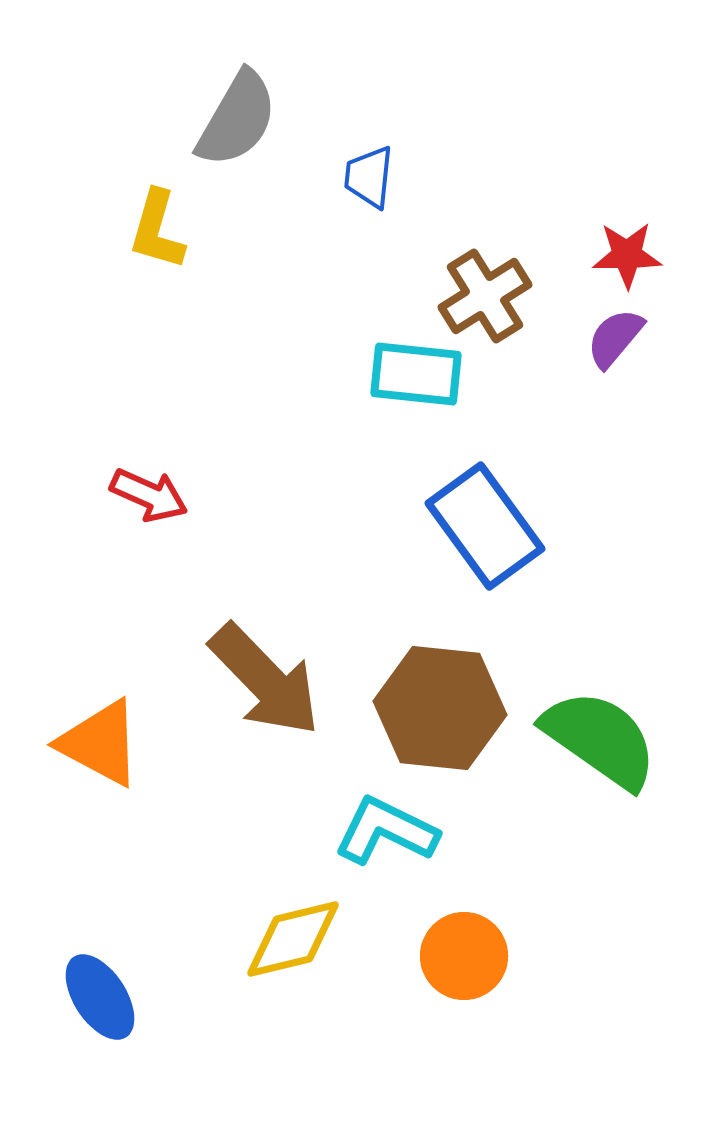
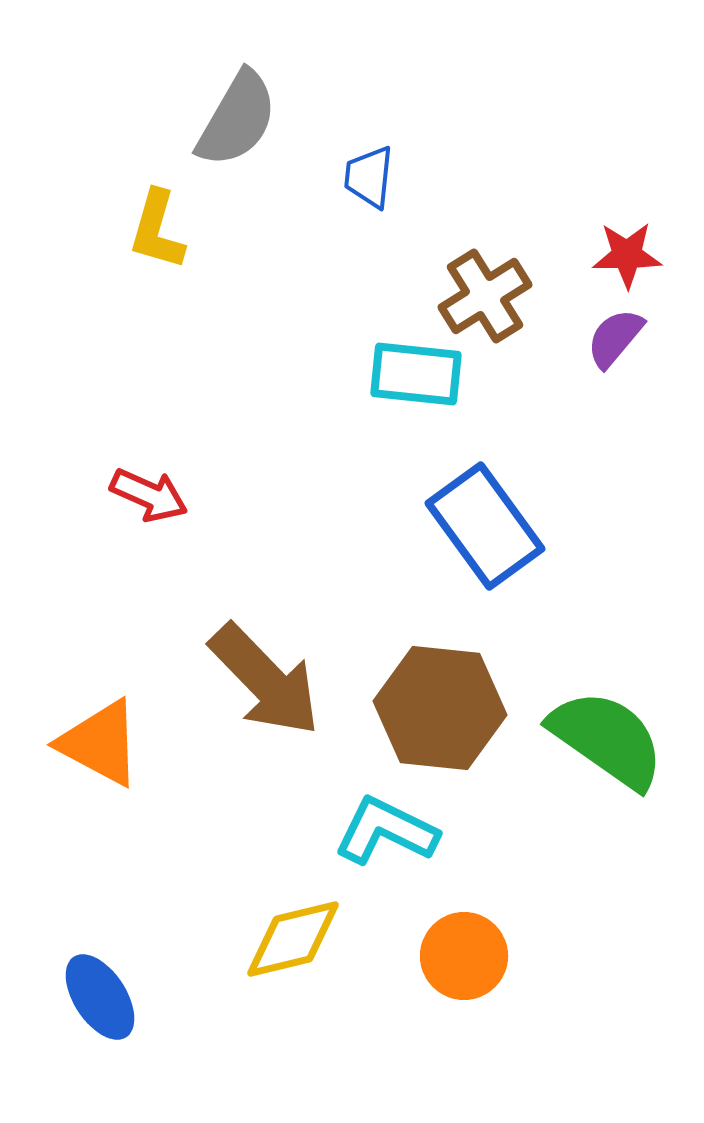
green semicircle: moved 7 px right
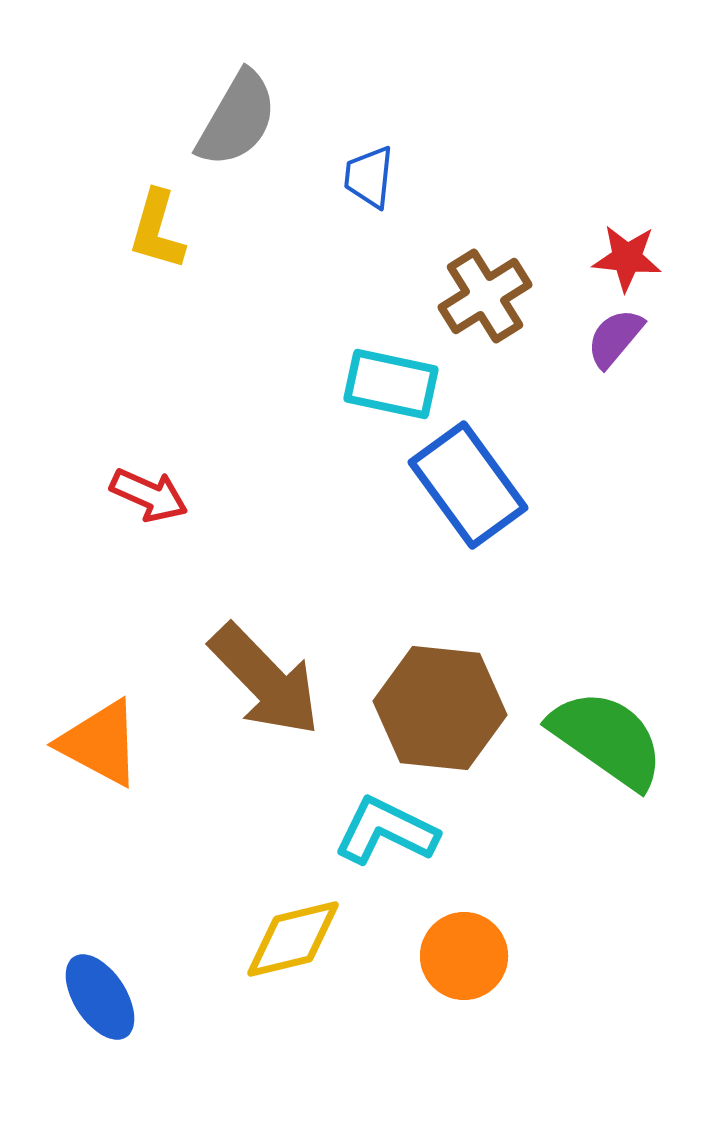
red star: moved 3 px down; rotated 6 degrees clockwise
cyan rectangle: moved 25 px left, 10 px down; rotated 6 degrees clockwise
blue rectangle: moved 17 px left, 41 px up
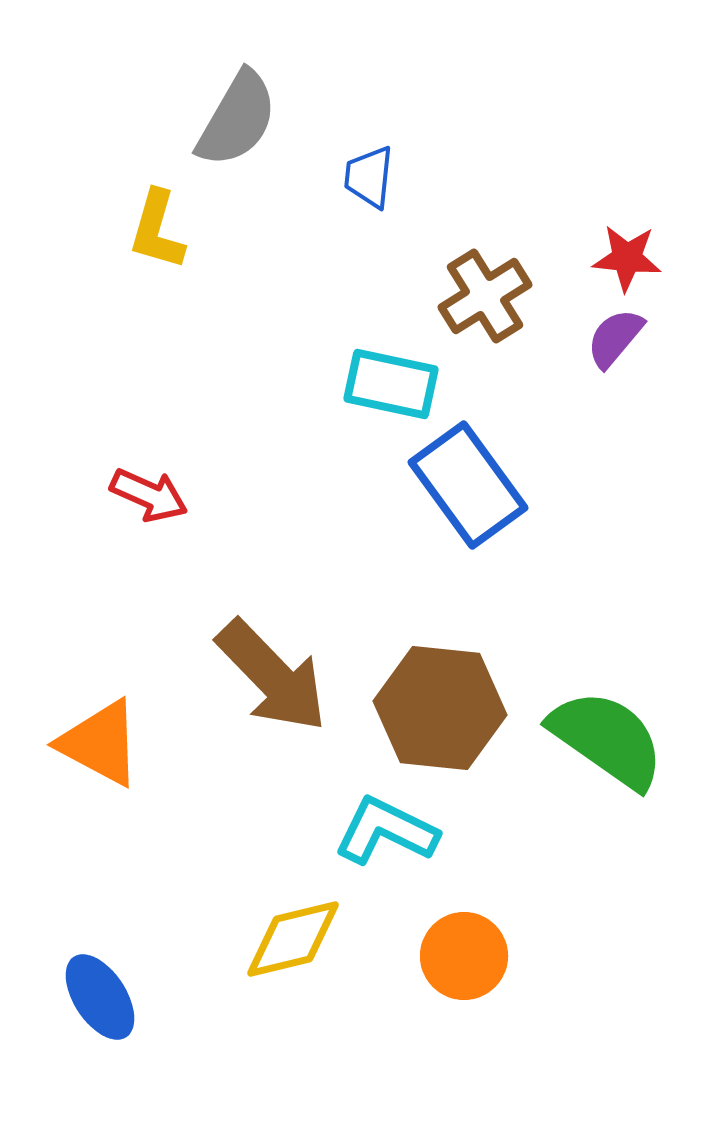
brown arrow: moved 7 px right, 4 px up
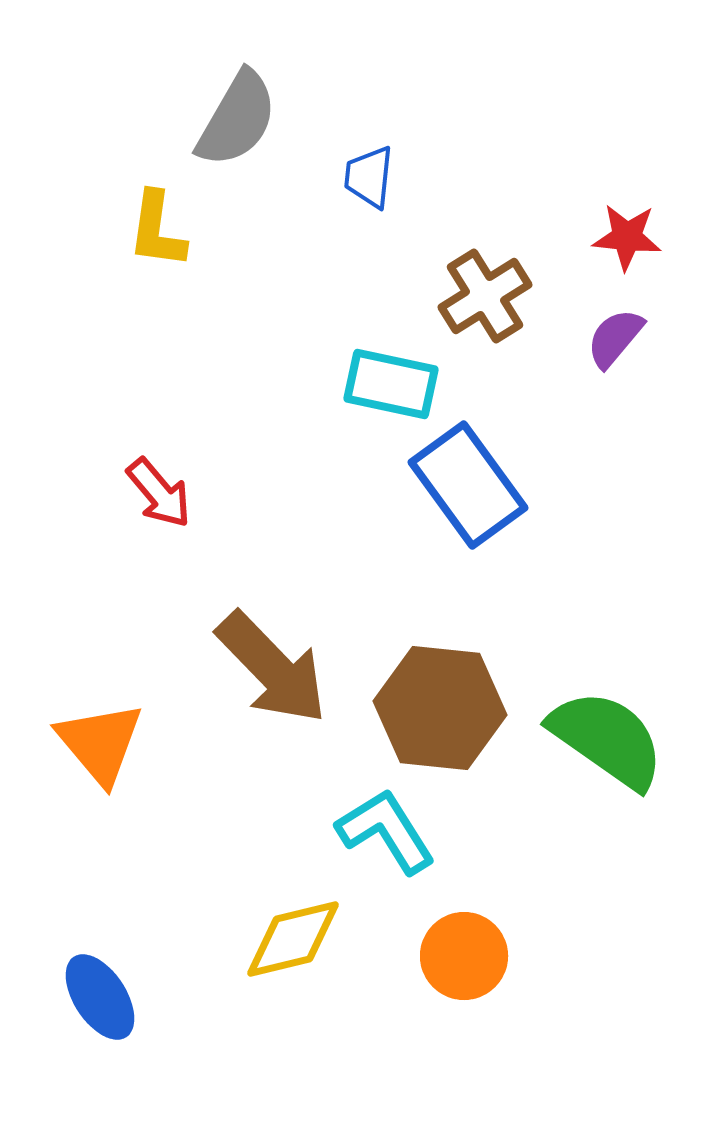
yellow L-shape: rotated 8 degrees counterclockwise
red star: moved 21 px up
red arrow: moved 10 px right, 2 px up; rotated 26 degrees clockwise
brown arrow: moved 8 px up
orange triangle: rotated 22 degrees clockwise
cyan L-shape: rotated 32 degrees clockwise
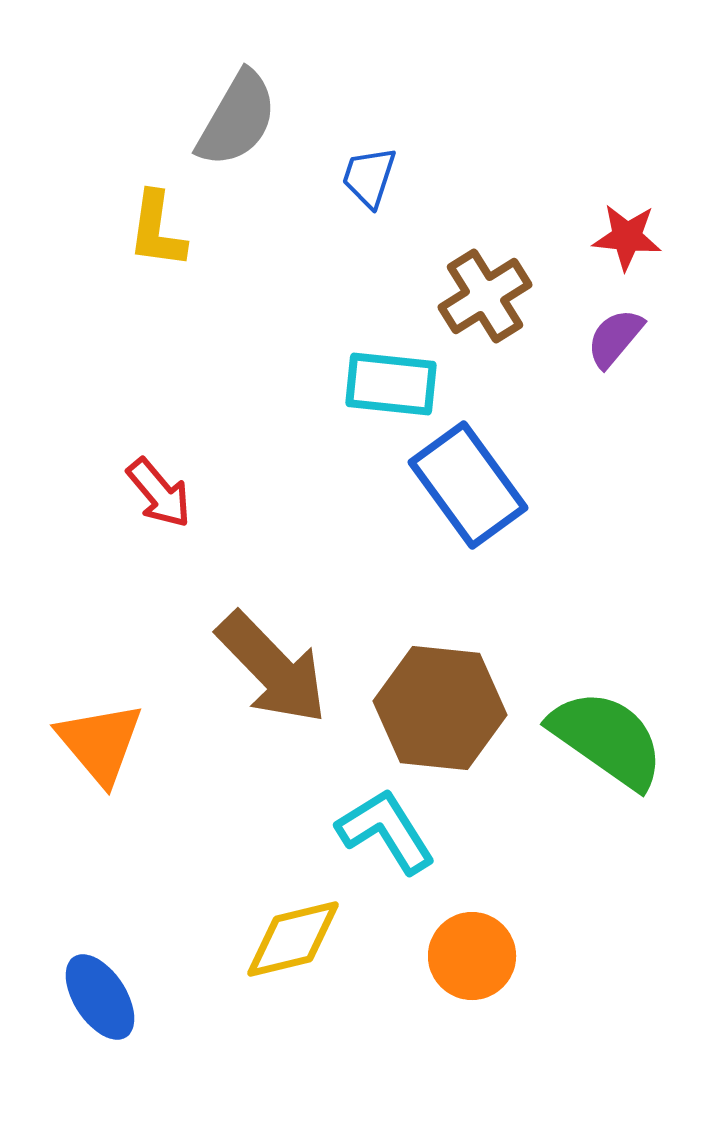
blue trapezoid: rotated 12 degrees clockwise
cyan rectangle: rotated 6 degrees counterclockwise
orange circle: moved 8 px right
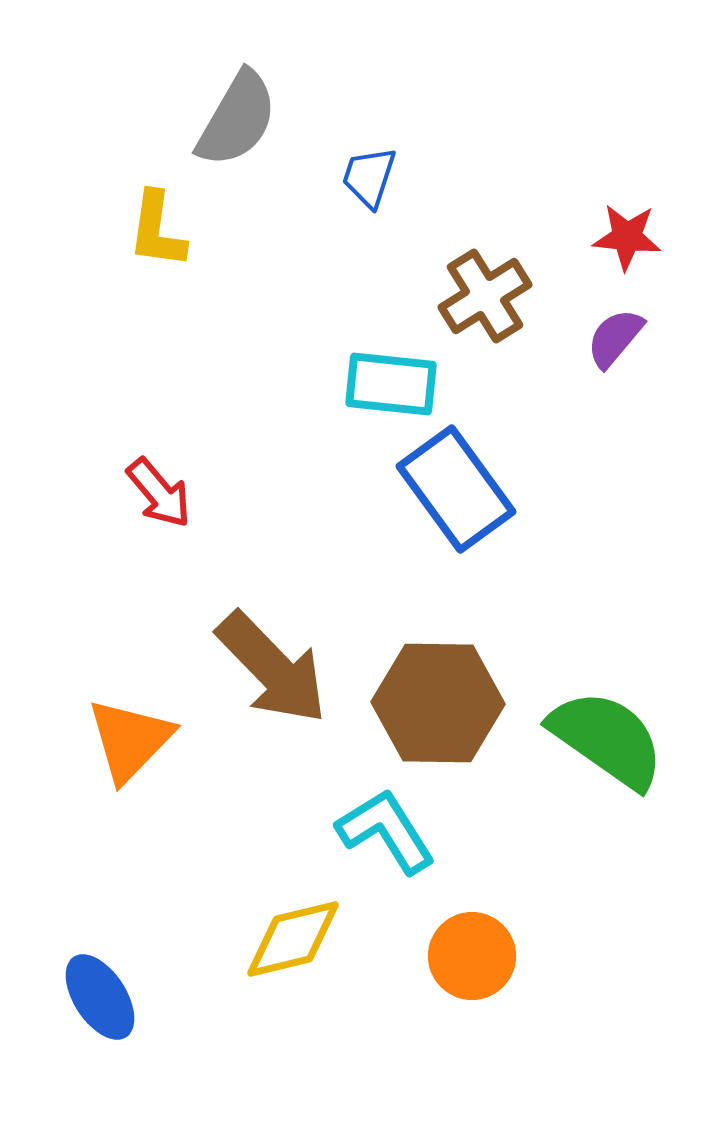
blue rectangle: moved 12 px left, 4 px down
brown hexagon: moved 2 px left, 5 px up; rotated 5 degrees counterclockwise
orange triangle: moved 30 px right, 3 px up; rotated 24 degrees clockwise
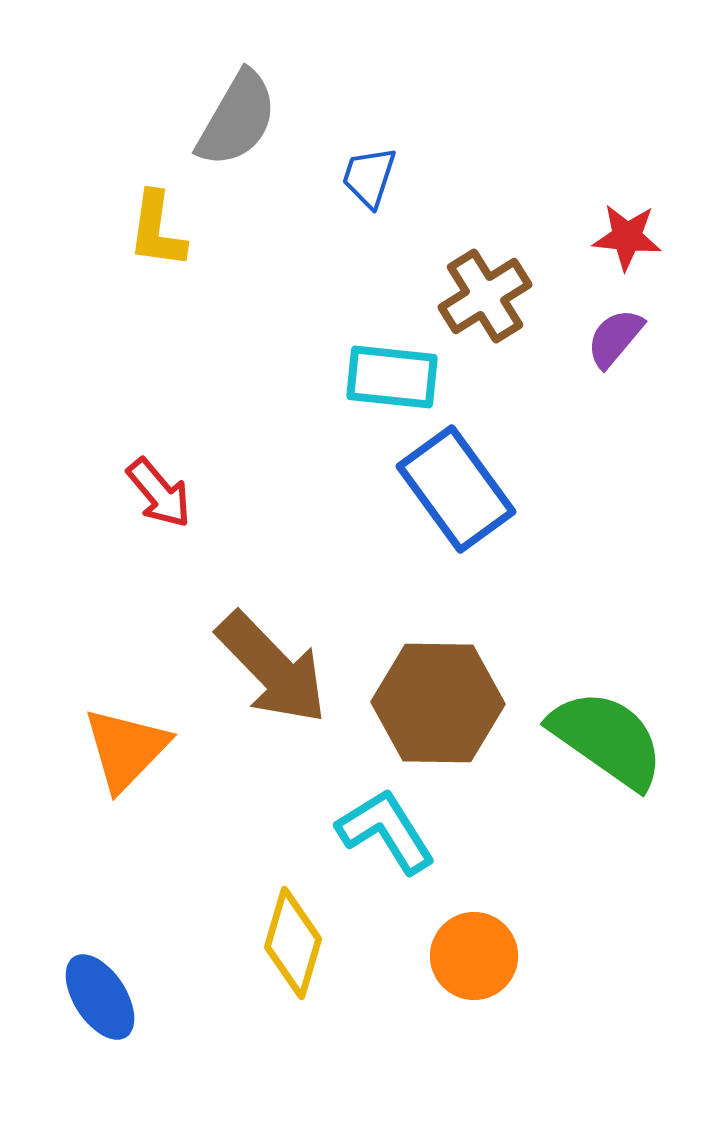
cyan rectangle: moved 1 px right, 7 px up
orange triangle: moved 4 px left, 9 px down
yellow diamond: moved 4 px down; rotated 60 degrees counterclockwise
orange circle: moved 2 px right
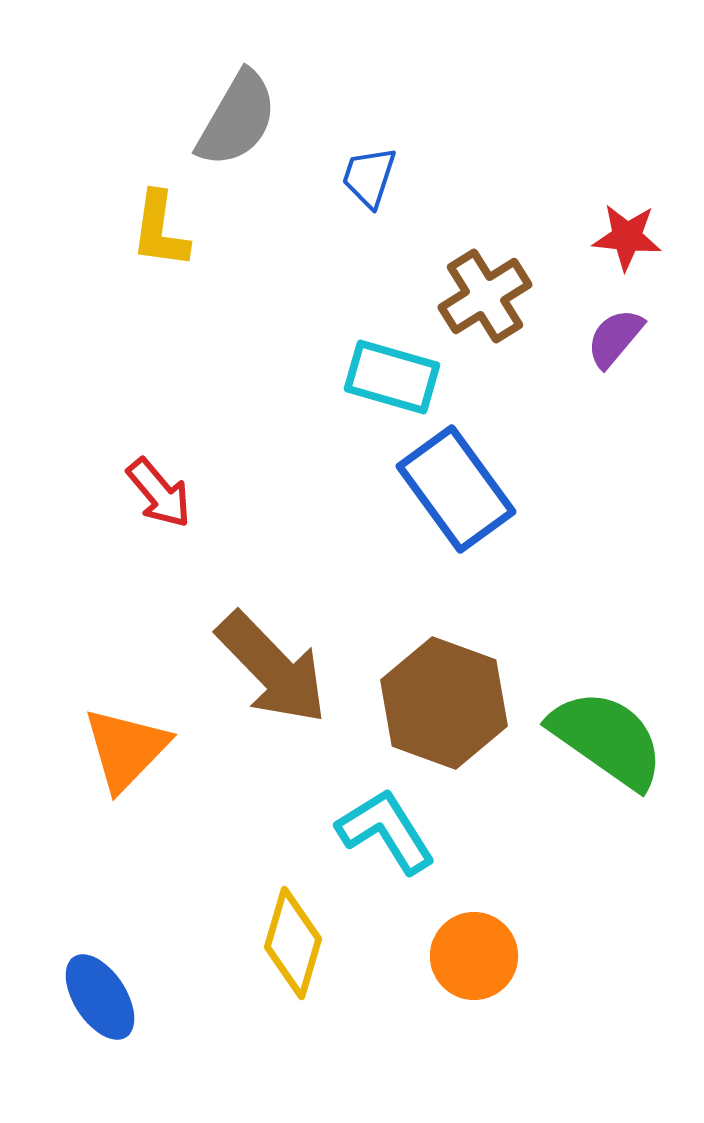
yellow L-shape: moved 3 px right
cyan rectangle: rotated 10 degrees clockwise
brown hexagon: moved 6 px right; rotated 19 degrees clockwise
